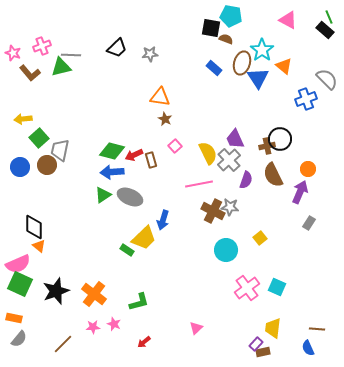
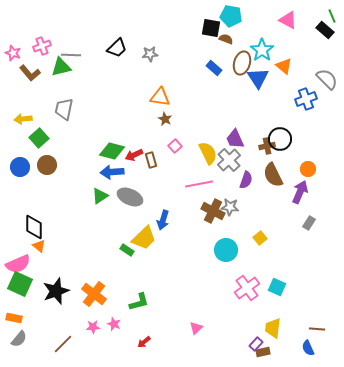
green line at (329, 17): moved 3 px right, 1 px up
gray trapezoid at (60, 150): moved 4 px right, 41 px up
green triangle at (103, 195): moved 3 px left, 1 px down
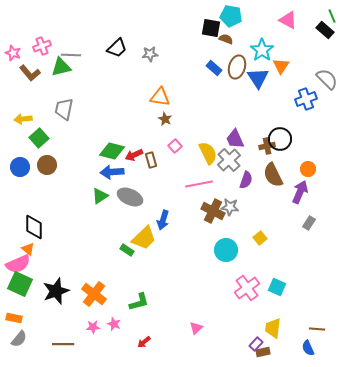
brown ellipse at (242, 63): moved 5 px left, 4 px down
orange triangle at (284, 66): moved 3 px left; rotated 24 degrees clockwise
orange triangle at (39, 246): moved 11 px left, 3 px down
brown line at (63, 344): rotated 45 degrees clockwise
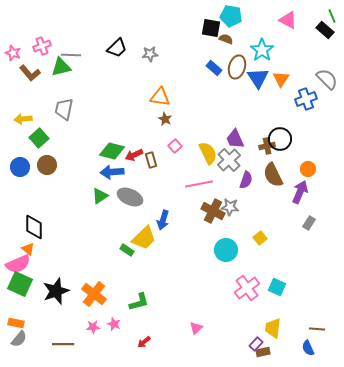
orange triangle at (281, 66): moved 13 px down
orange rectangle at (14, 318): moved 2 px right, 5 px down
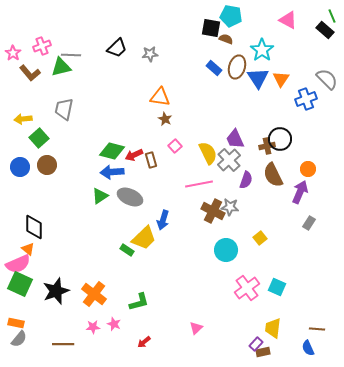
pink star at (13, 53): rotated 14 degrees clockwise
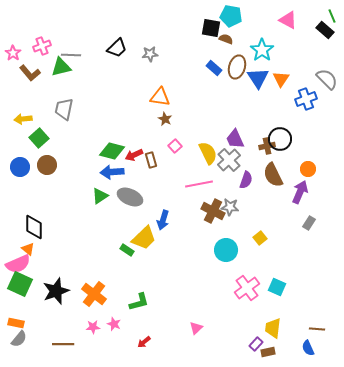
brown rectangle at (263, 352): moved 5 px right
